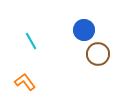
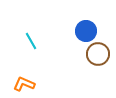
blue circle: moved 2 px right, 1 px down
orange L-shape: moved 1 px left, 2 px down; rotated 30 degrees counterclockwise
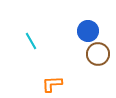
blue circle: moved 2 px right
orange L-shape: moved 28 px right; rotated 25 degrees counterclockwise
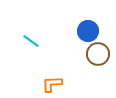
cyan line: rotated 24 degrees counterclockwise
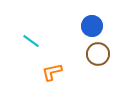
blue circle: moved 4 px right, 5 px up
orange L-shape: moved 12 px up; rotated 10 degrees counterclockwise
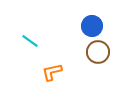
cyan line: moved 1 px left
brown circle: moved 2 px up
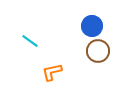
brown circle: moved 1 px up
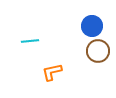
cyan line: rotated 42 degrees counterclockwise
